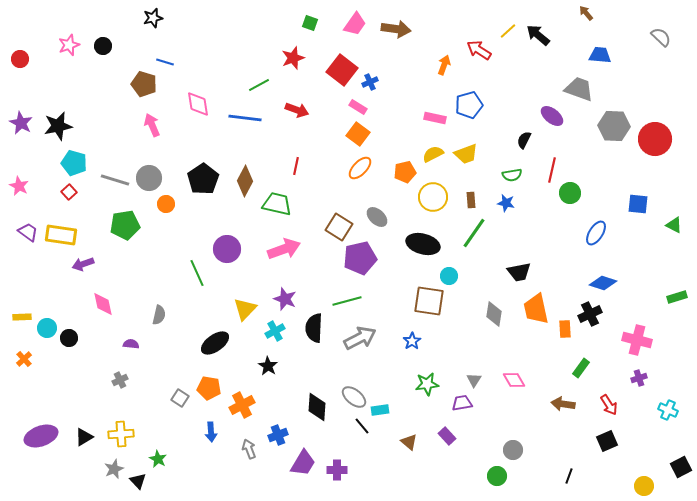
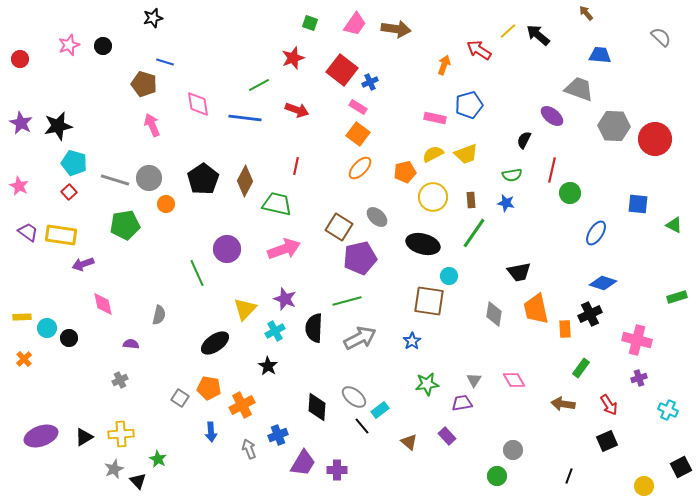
cyan rectangle at (380, 410): rotated 30 degrees counterclockwise
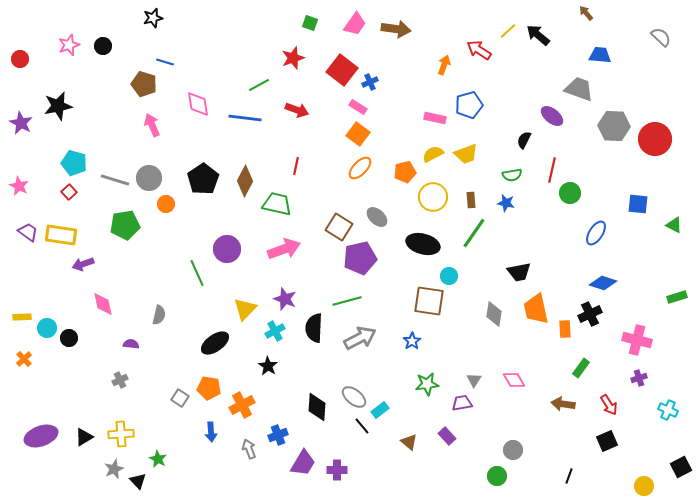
black star at (58, 126): moved 20 px up
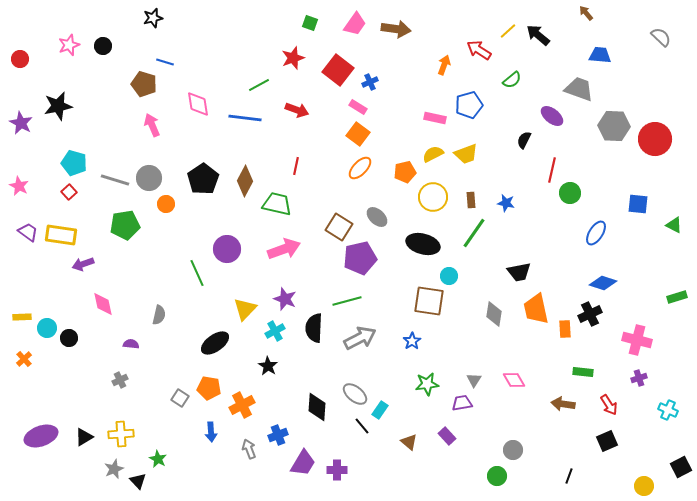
red square at (342, 70): moved 4 px left
green semicircle at (512, 175): moved 95 px up; rotated 30 degrees counterclockwise
green rectangle at (581, 368): moved 2 px right, 4 px down; rotated 60 degrees clockwise
gray ellipse at (354, 397): moved 1 px right, 3 px up
cyan rectangle at (380, 410): rotated 18 degrees counterclockwise
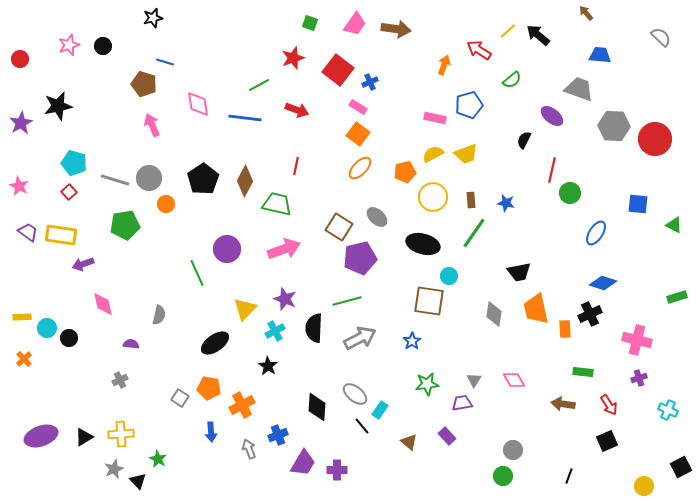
purple star at (21, 123): rotated 15 degrees clockwise
green circle at (497, 476): moved 6 px right
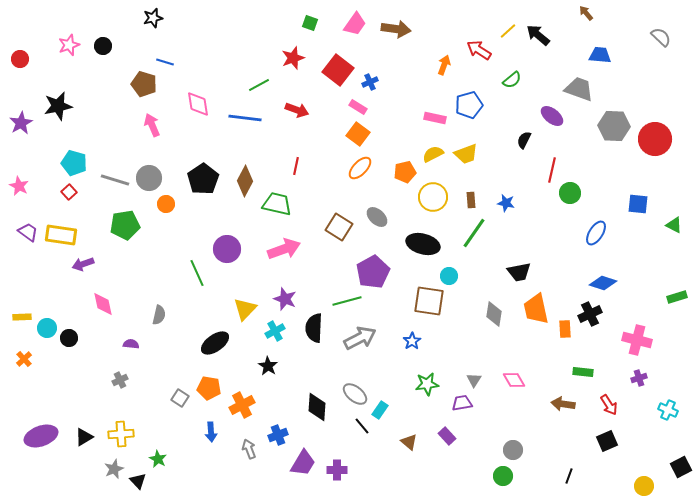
purple pentagon at (360, 258): moved 13 px right, 14 px down; rotated 16 degrees counterclockwise
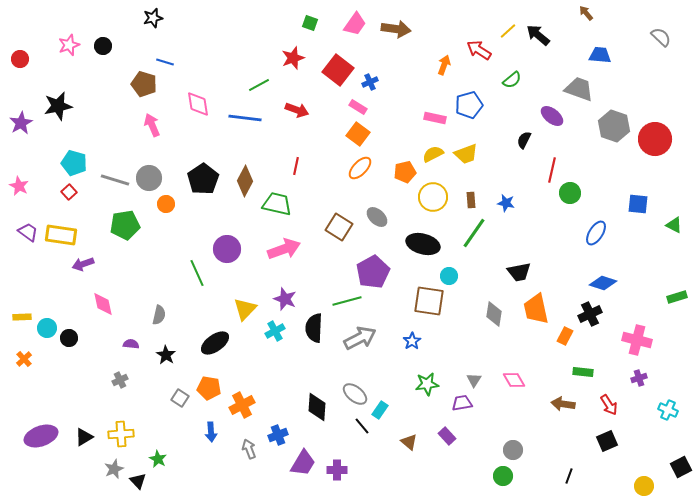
gray hexagon at (614, 126): rotated 16 degrees clockwise
orange rectangle at (565, 329): moved 7 px down; rotated 30 degrees clockwise
black star at (268, 366): moved 102 px left, 11 px up
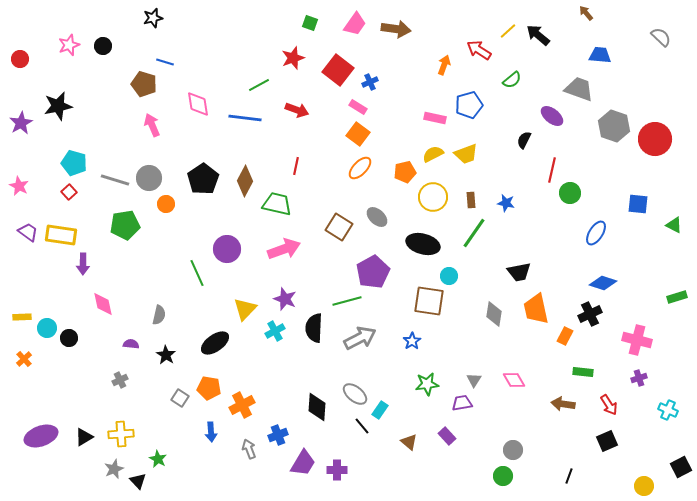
purple arrow at (83, 264): rotated 70 degrees counterclockwise
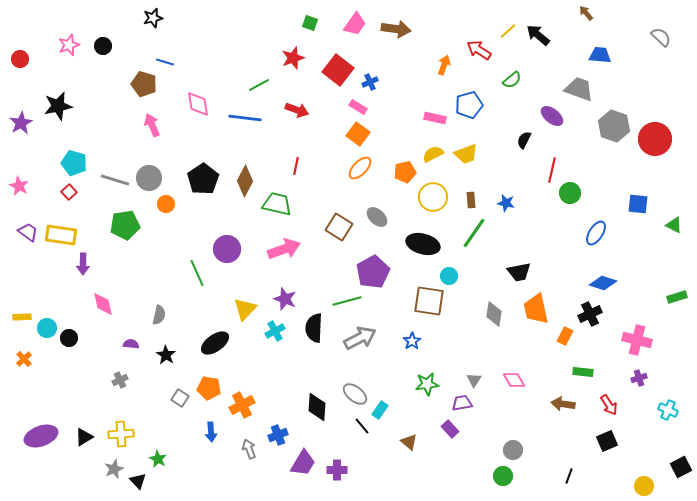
purple rectangle at (447, 436): moved 3 px right, 7 px up
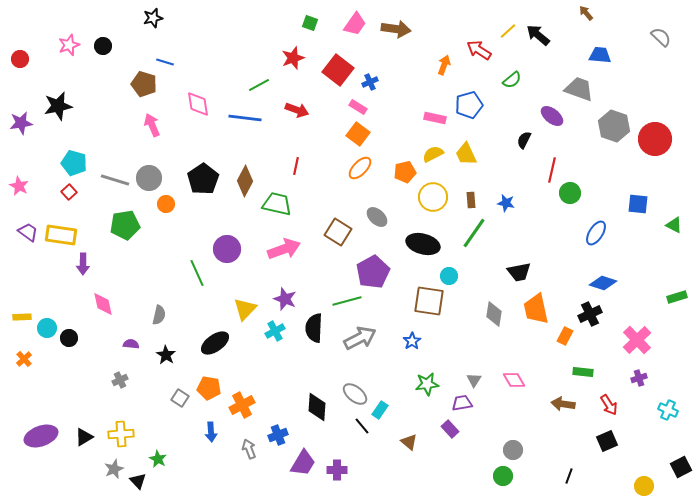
purple star at (21, 123): rotated 20 degrees clockwise
yellow trapezoid at (466, 154): rotated 85 degrees clockwise
brown square at (339, 227): moved 1 px left, 5 px down
pink cross at (637, 340): rotated 32 degrees clockwise
